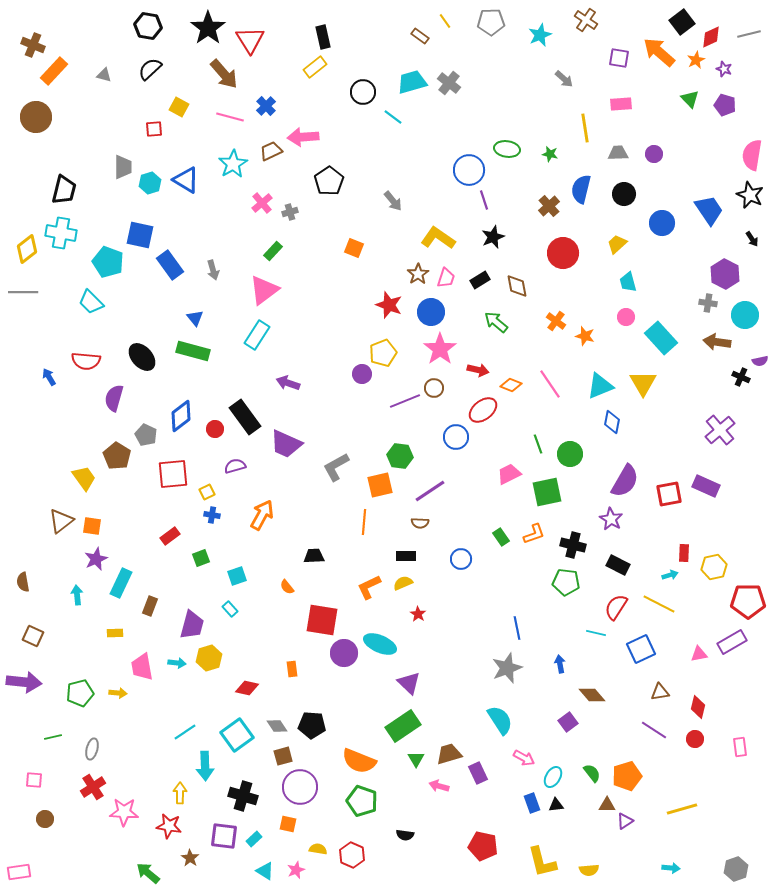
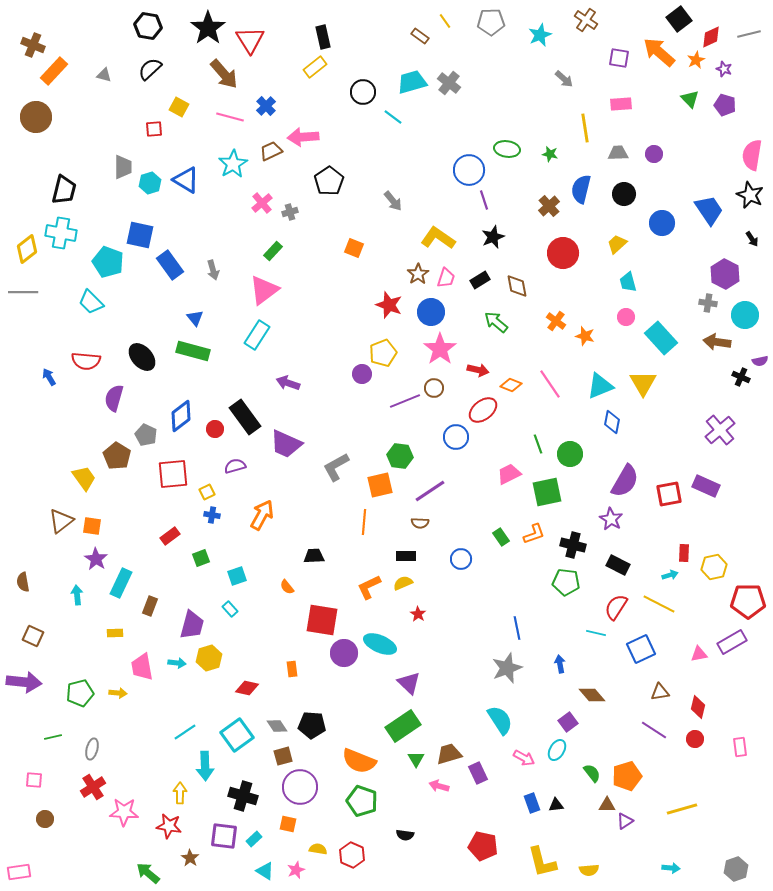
black square at (682, 22): moved 3 px left, 3 px up
purple star at (96, 559): rotated 15 degrees counterclockwise
cyan ellipse at (553, 777): moved 4 px right, 27 px up
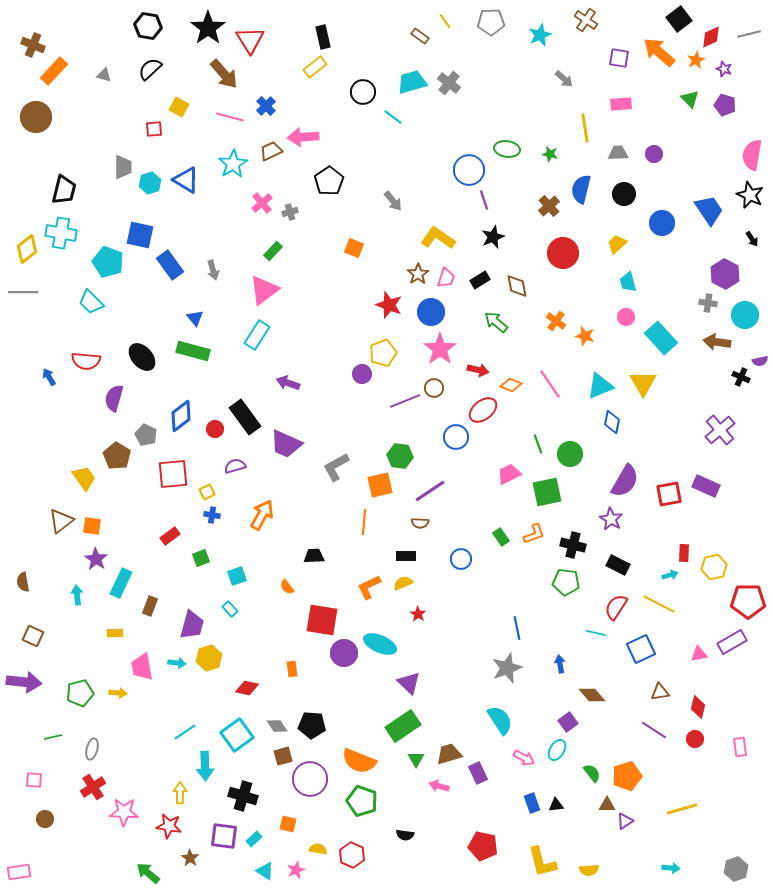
purple circle at (300, 787): moved 10 px right, 8 px up
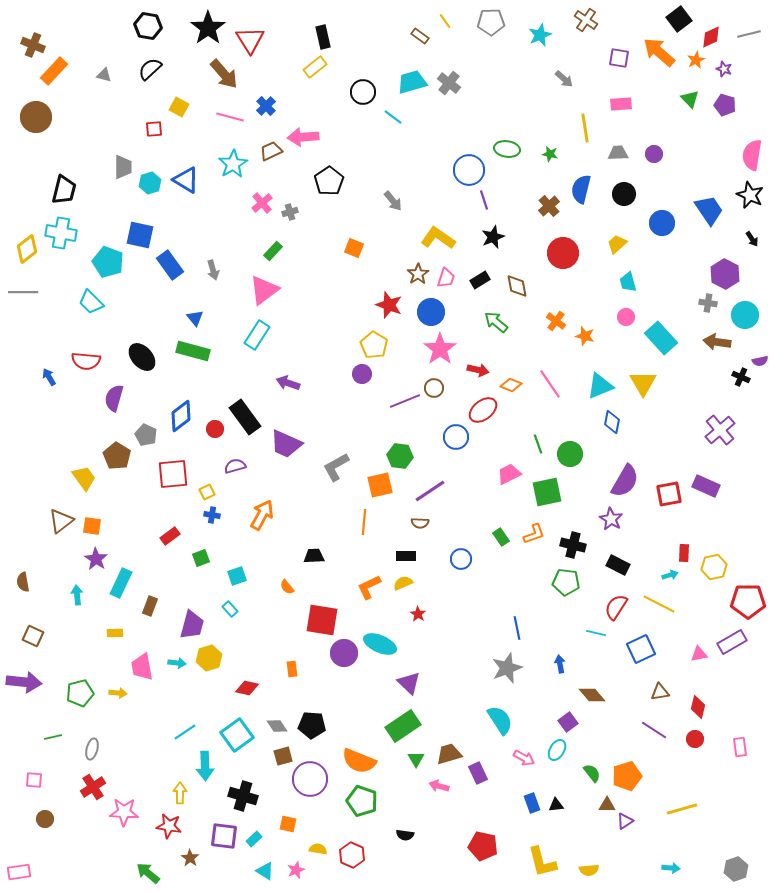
yellow pentagon at (383, 353): moved 9 px left, 8 px up; rotated 20 degrees counterclockwise
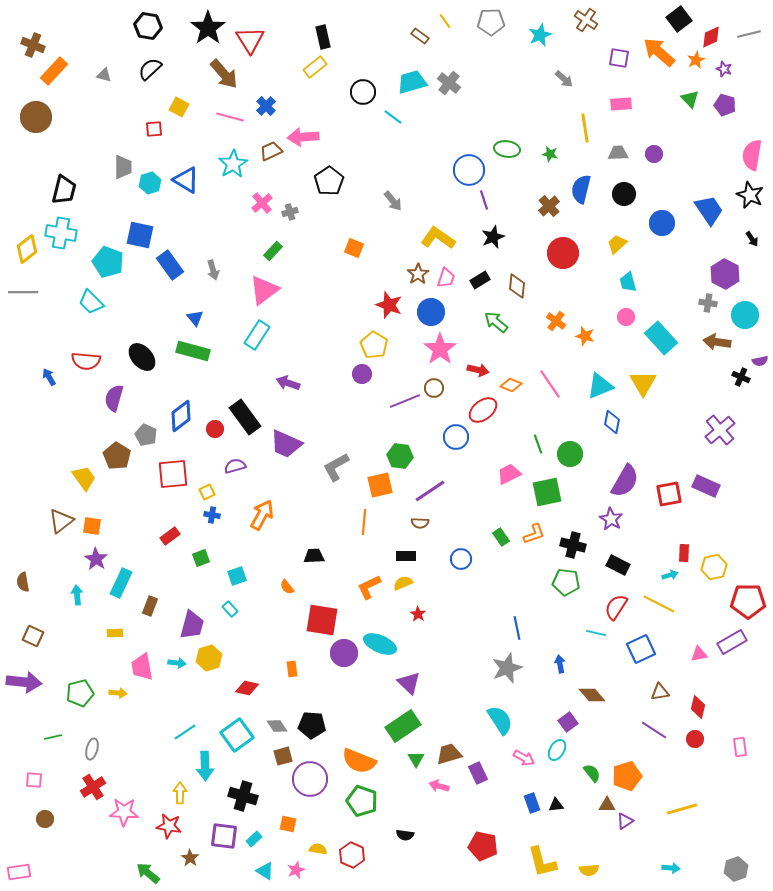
brown diamond at (517, 286): rotated 15 degrees clockwise
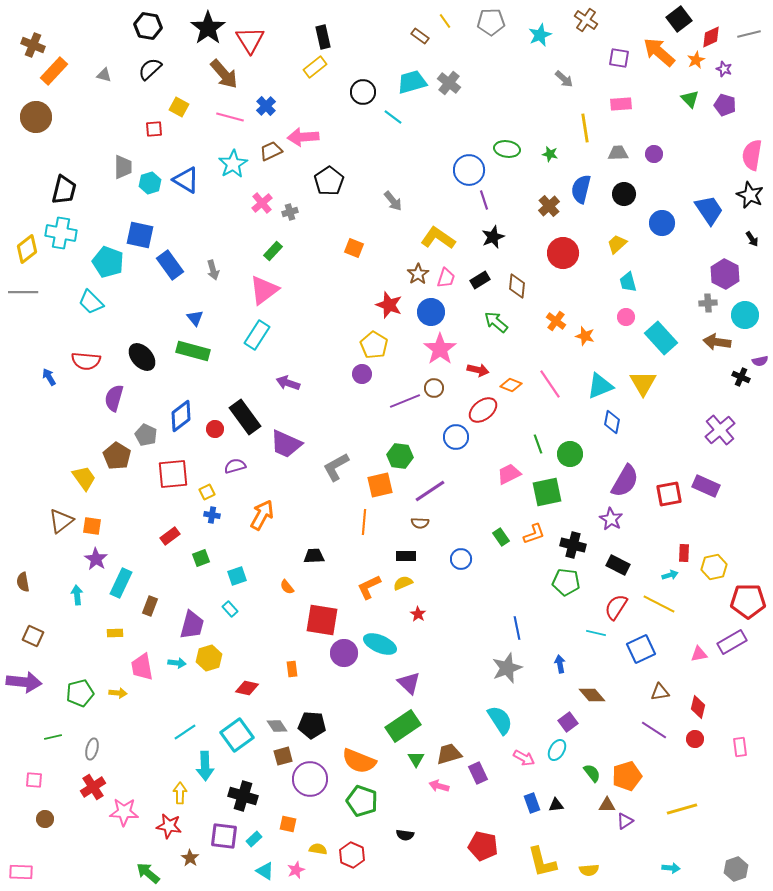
gray cross at (708, 303): rotated 12 degrees counterclockwise
pink rectangle at (19, 872): moved 2 px right; rotated 10 degrees clockwise
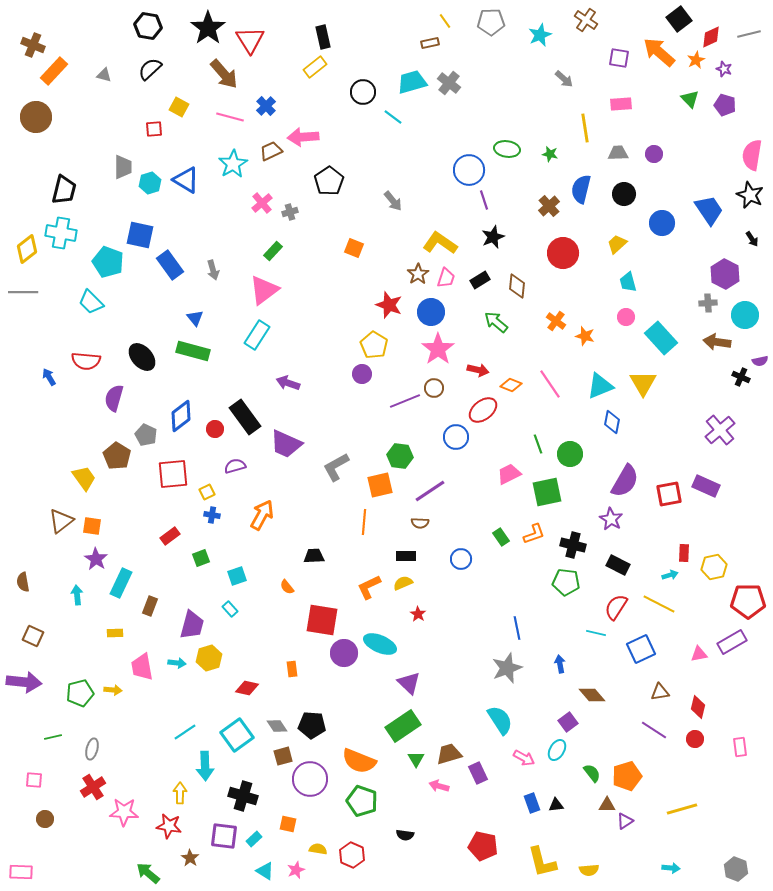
brown rectangle at (420, 36): moved 10 px right, 7 px down; rotated 48 degrees counterclockwise
yellow L-shape at (438, 238): moved 2 px right, 5 px down
pink star at (440, 349): moved 2 px left
yellow arrow at (118, 693): moved 5 px left, 3 px up
gray hexagon at (736, 869): rotated 20 degrees counterclockwise
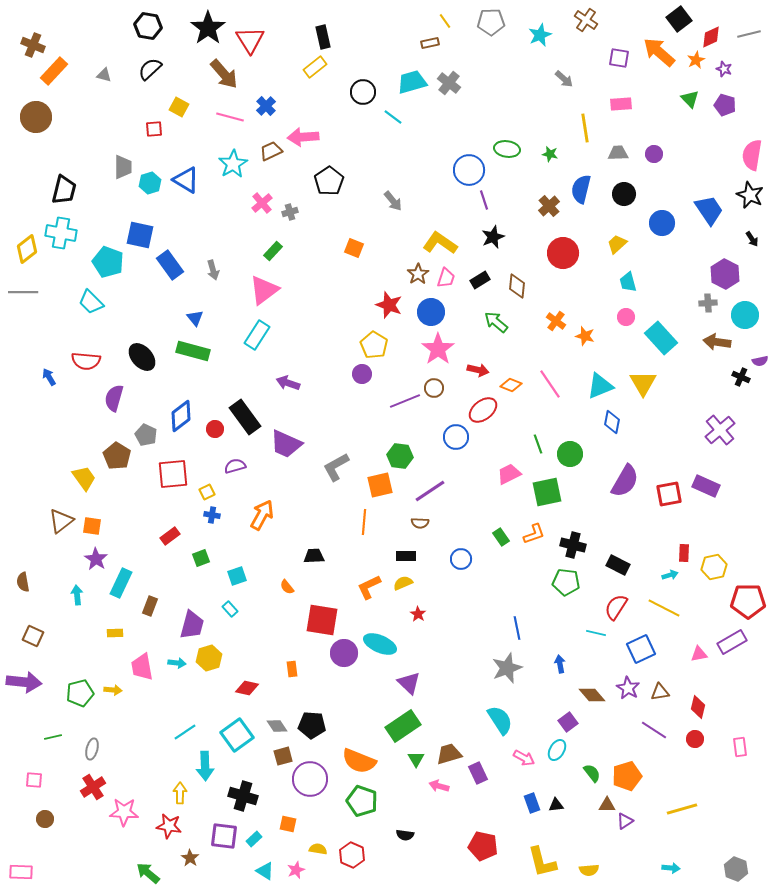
purple star at (611, 519): moved 17 px right, 169 px down
yellow line at (659, 604): moved 5 px right, 4 px down
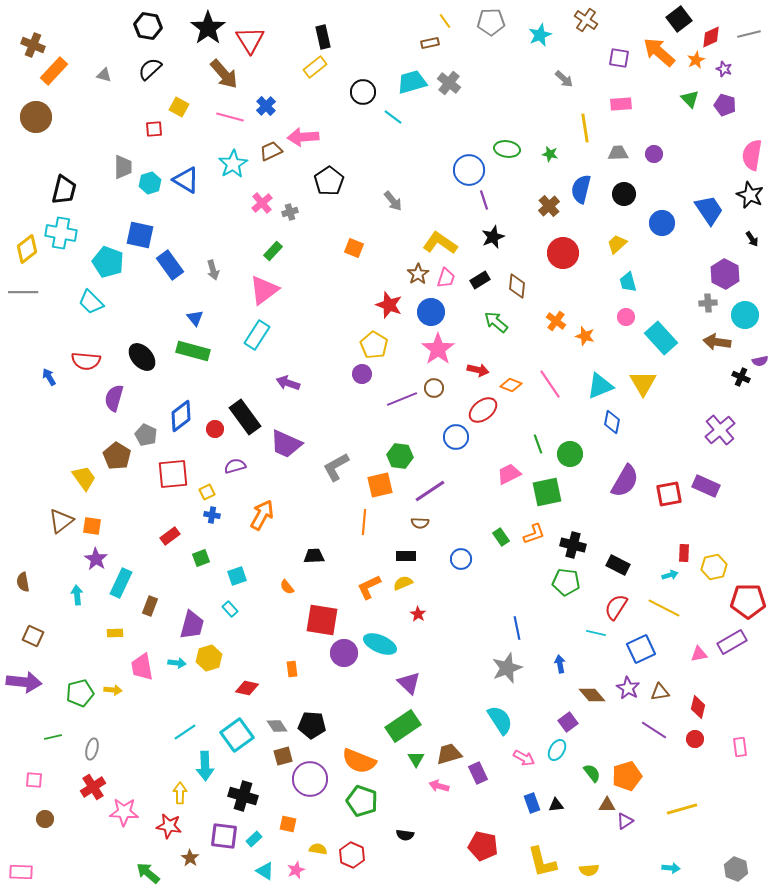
purple line at (405, 401): moved 3 px left, 2 px up
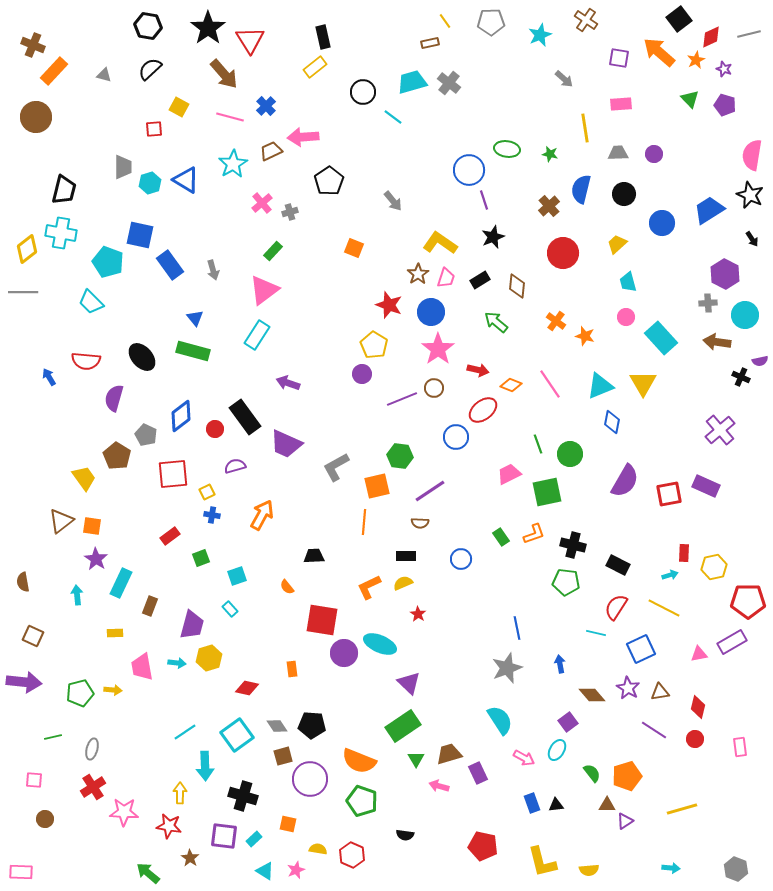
blue trapezoid at (709, 210): rotated 88 degrees counterclockwise
orange square at (380, 485): moved 3 px left, 1 px down
